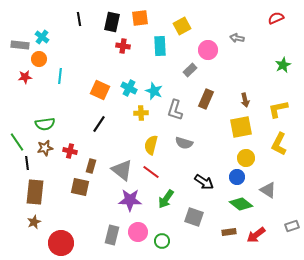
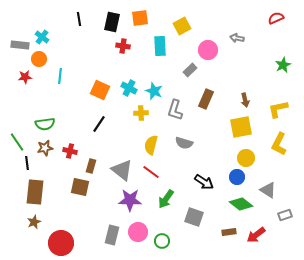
gray rectangle at (292, 226): moved 7 px left, 11 px up
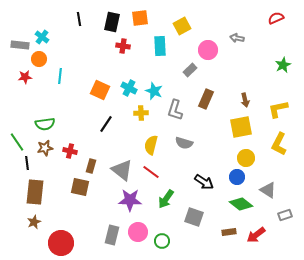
black line at (99, 124): moved 7 px right
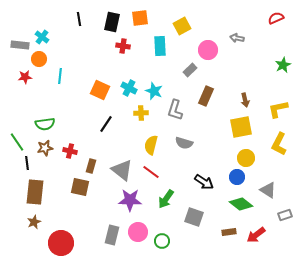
brown rectangle at (206, 99): moved 3 px up
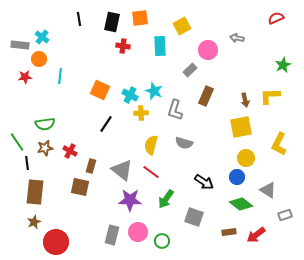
cyan cross at (129, 88): moved 1 px right, 7 px down
yellow L-shape at (278, 109): moved 8 px left, 13 px up; rotated 10 degrees clockwise
red cross at (70, 151): rotated 16 degrees clockwise
red circle at (61, 243): moved 5 px left, 1 px up
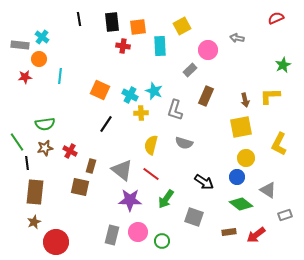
orange square at (140, 18): moved 2 px left, 9 px down
black rectangle at (112, 22): rotated 18 degrees counterclockwise
red line at (151, 172): moved 2 px down
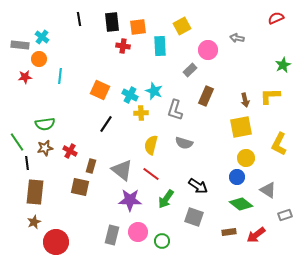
black arrow at (204, 182): moved 6 px left, 4 px down
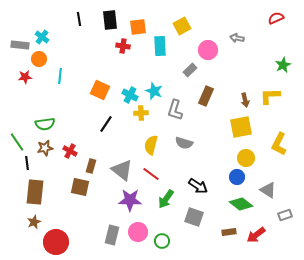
black rectangle at (112, 22): moved 2 px left, 2 px up
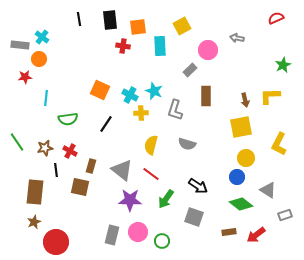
cyan line at (60, 76): moved 14 px left, 22 px down
brown rectangle at (206, 96): rotated 24 degrees counterclockwise
green semicircle at (45, 124): moved 23 px right, 5 px up
gray semicircle at (184, 143): moved 3 px right, 1 px down
black line at (27, 163): moved 29 px right, 7 px down
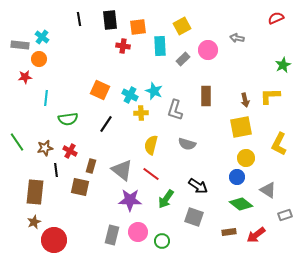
gray rectangle at (190, 70): moved 7 px left, 11 px up
red circle at (56, 242): moved 2 px left, 2 px up
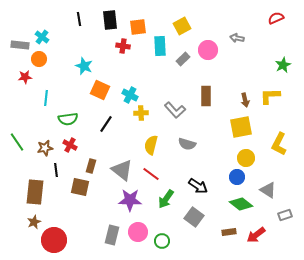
cyan star at (154, 91): moved 70 px left, 25 px up
gray L-shape at (175, 110): rotated 60 degrees counterclockwise
red cross at (70, 151): moved 6 px up
gray square at (194, 217): rotated 18 degrees clockwise
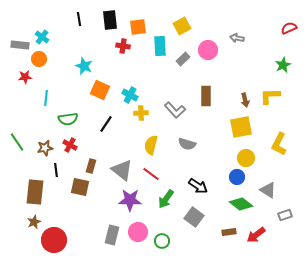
red semicircle at (276, 18): moved 13 px right, 10 px down
